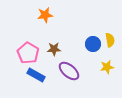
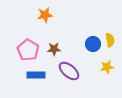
pink pentagon: moved 3 px up
blue rectangle: rotated 30 degrees counterclockwise
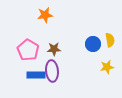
purple ellipse: moved 17 px left; rotated 45 degrees clockwise
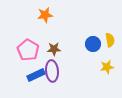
blue rectangle: rotated 24 degrees counterclockwise
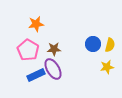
orange star: moved 9 px left, 9 px down
yellow semicircle: moved 5 px down; rotated 24 degrees clockwise
purple ellipse: moved 1 px right, 2 px up; rotated 25 degrees counterclockwise
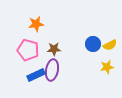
yellow semicircle: rotated 48 degrees clockwise
pink pentagon: rotated 15 degrees counterclockwise
purple ellipse: moved 1 px left, 1 px down; rotated 40 degrees clockwise
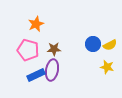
orange star: rotated 14 degrees counterclockwise
yellow star: rotated 24 degrees clockwise
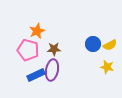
orange star: moved 1 px right, 7 px down
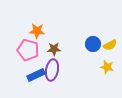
orange star: rotated 28 degrees clockwise
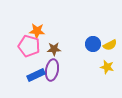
pink pentagon: moved 1 px right, 4 px up
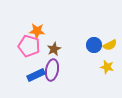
blue circle: moved 1 px right, 1 px down
brown star: rotated 24 degrees counterclockwise
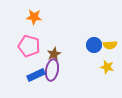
orange star: moved 3 px left, 14 px up
yellow semicircle: rotated 24 degrees clockwise
brown star: moved 5 px down
